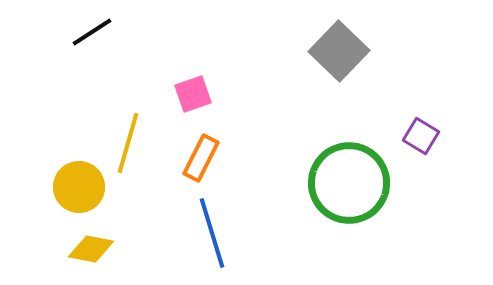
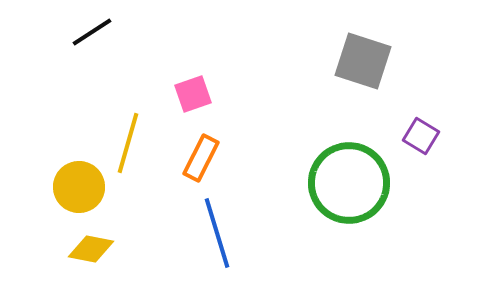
gray square: moved 24 px right, 10 px down; rotated 26 degrees counterclockwise
blue line: moved 5 px right
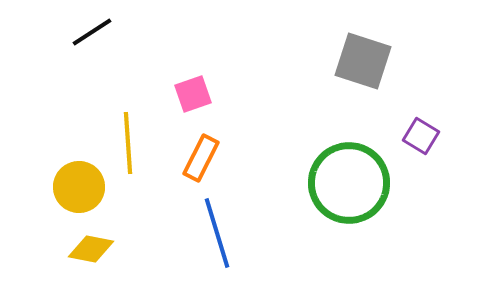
yellow line: rotated 20 degrees counterclockwise
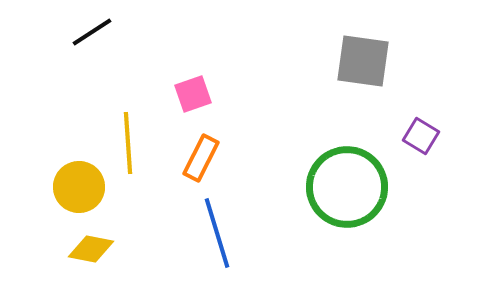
gray square: rotated 10 degrees counterclockwise
green circle: moved 2 px left, 4 px down
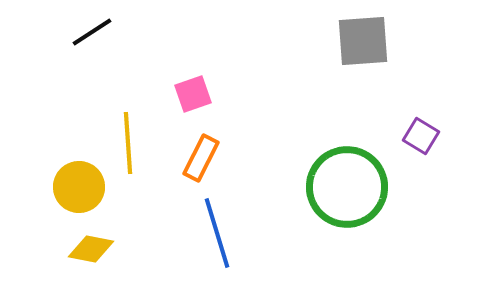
gray square: moved 20 px up; rotated 12 degrees counterclockwise
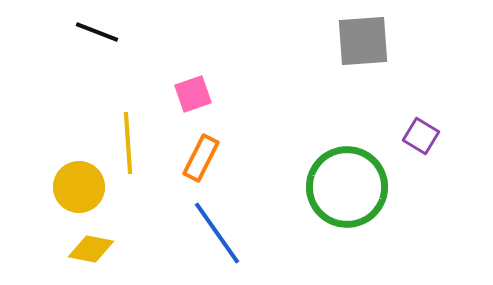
black line: moved 5 px right; rotated 54 degrees clockwise
blue line: rotated 18 degrees counterclockwise
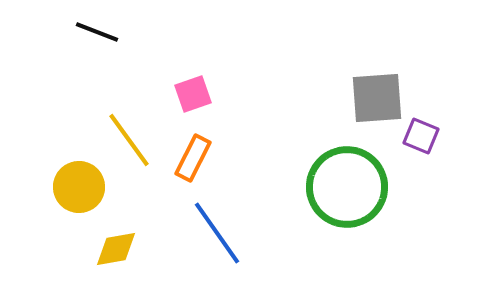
gray square: moved 14 px right, 57 px down
purple square: rotated 9 degrees counterclockwise
yellow line: moved 1 px right, 3 px up; rotated 32 degrees counterclockwise
orange rectangle: moved 8 px left
yellow diamond: moved 25 px right; rotated 21 degrees counterclockwise
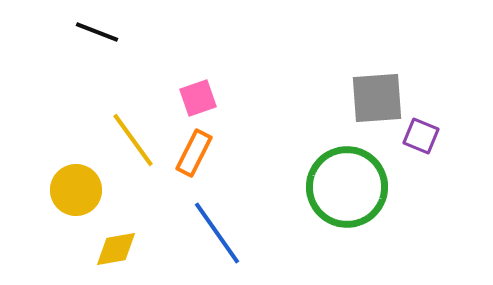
pink square: moved 5 px right, 4 px down
yellow line: moved 4 px right
orange rectangle: moved 1 px right, 5 px up
yellow circle: moved 3 px left, 3 px down
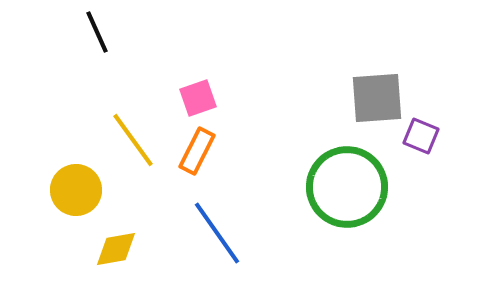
black line: rotated 45 degrees clockwise
orange rectangle: moved 3 px right, 2 px up
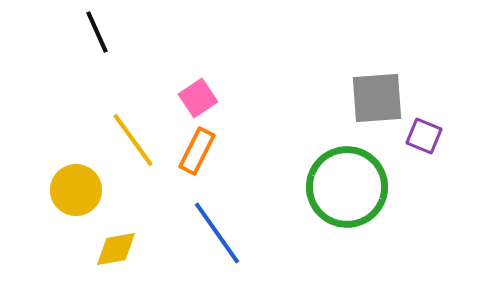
pink square: rotated 15 degrees counterclockwise
purple square: moved 3 px right
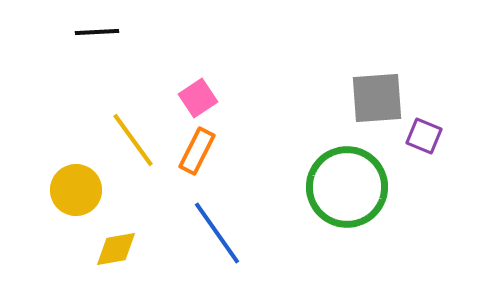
black line: rotated 69 degrees counterclockwise
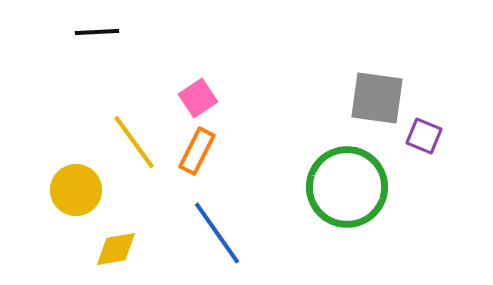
gray square: rotated 12 degrees clockwise
yellow line: moved 1 px right, 2 px down
